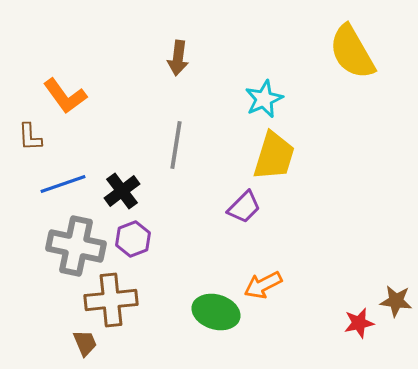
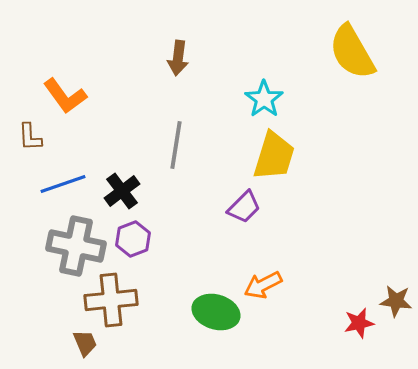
cyan star: rotated 12 degrees counterclockwise
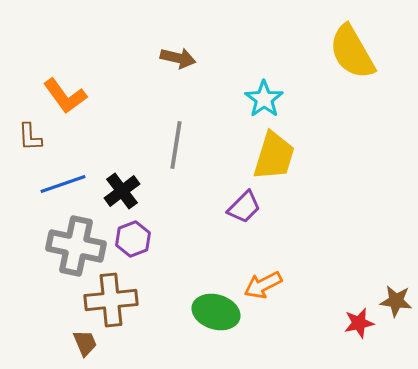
brown arrow: rotated 84 degrees counterclockwise
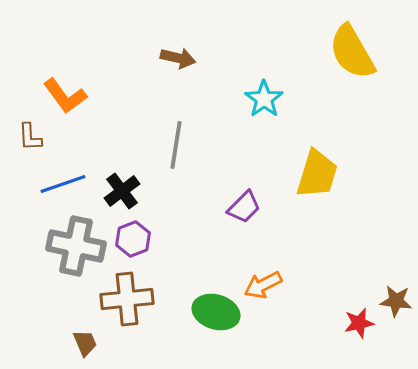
yellow trapezoid: moved 43 px right, 18 px down
brown cross: moved 16 px right, 1 px up
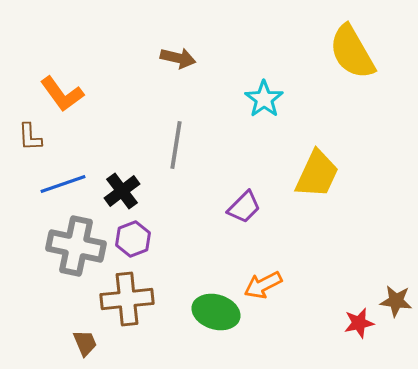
orange L-shape: moved 3 px left, 2 px up
yellow trapezoid: rotated 8 degrees clockwise
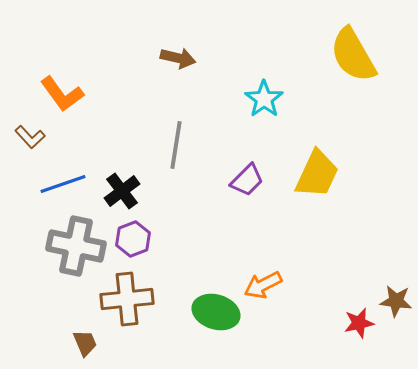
yellow semicircle: moved 1 px right, 3 px down
brown L-shape: rotated 40 degrees counterclockwise
purple trapezoid: moved 3 px right, 27 px up
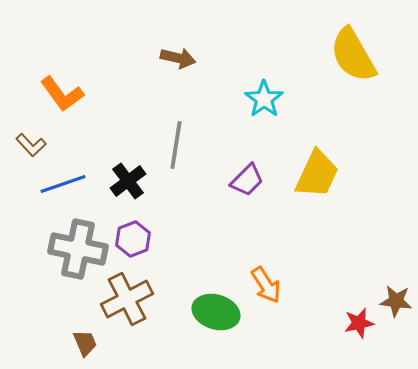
brown L-shape: moved 1 px right, 8 px down
black cross: moved 6 px right, 10 px up
gray cross: moved 2 px right, 3 px down
orange arrow: moved 3 px right; rotated 96 degrees counterclockwise
brown cross: rotated 21 degrees counterclockwise
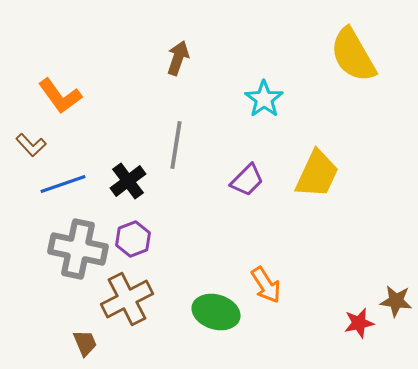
brown arrow: rotated 84 degrees counterclockwise
orange L-shape: moved 2 px left, 2 px down
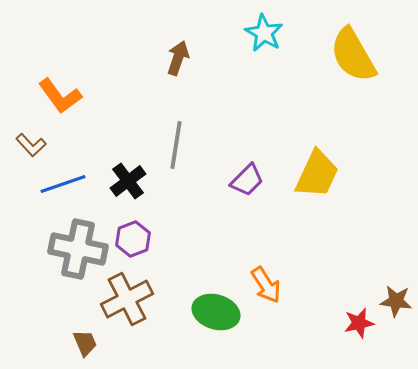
cyan star: moved 66 px up; rotated 6 degrees counterclockwise
